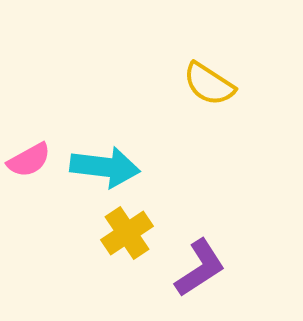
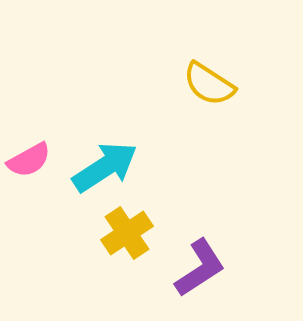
cyan arrow: rotated 40 degrees counterclockwise
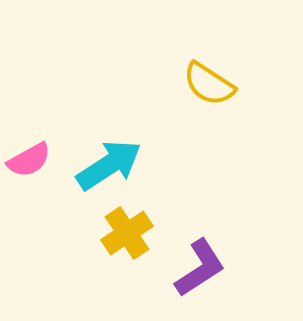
cyan arrow: moved 4 px right, 2 px up
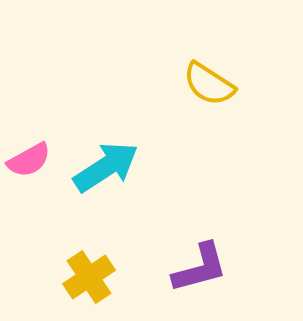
cyan arrow: moved 3 px left, 2 px down
yellow cross: moved 38 px left, 44 px down
purple L-shape: rotated 18 degrees clockwise
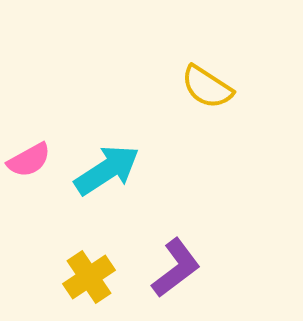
yellow semicircle: moved 2 px left, 3 px down
cyan arrow: moved 1 px right, 3 px down
purple L-shape: moved 24 px left; rotated 22 degrees counterclockwise
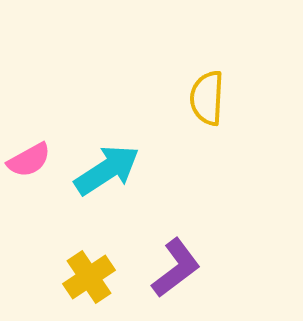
yellow semicircle: moved 11 px down; rotated 60 degrees clockwise
